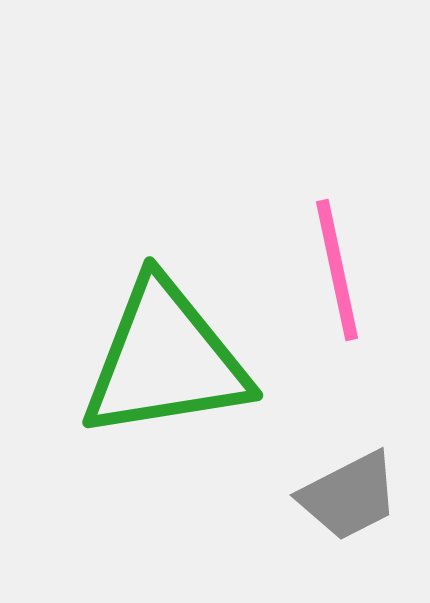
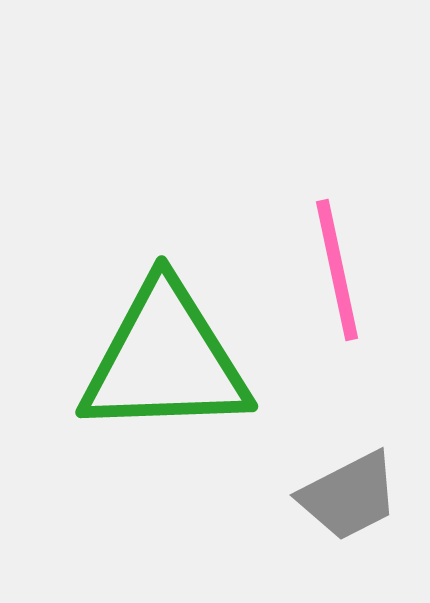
green triangle: rotated 7 degrees clockwise
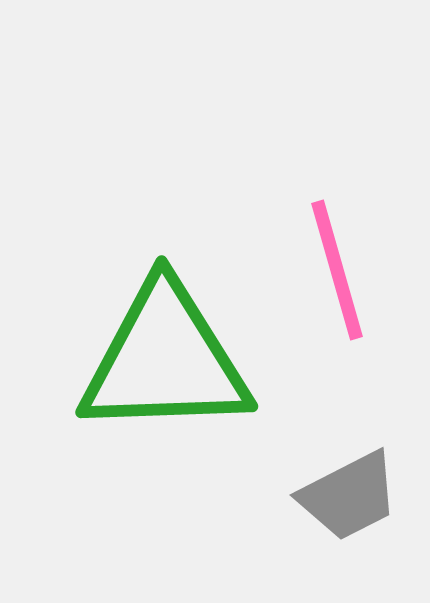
pink line: rotated 4 degrees counterclockwise
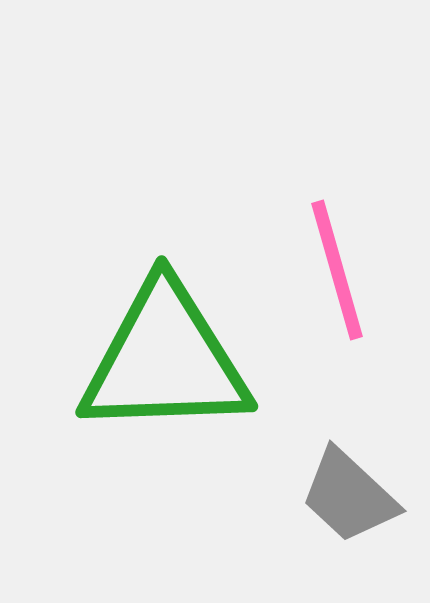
gray trapezoid: rotated 70 degrees clockwise
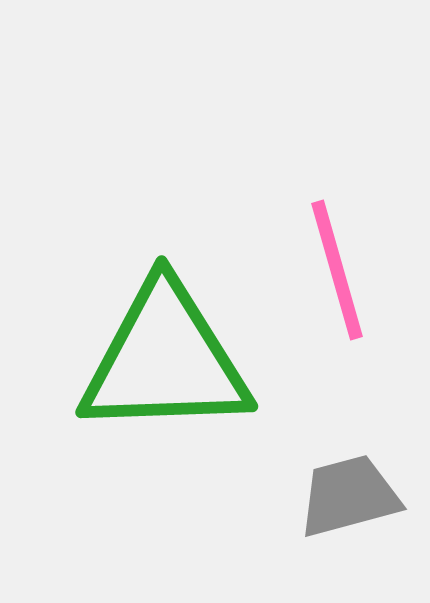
gray trapezoid: rotated 122 degrees clockwise
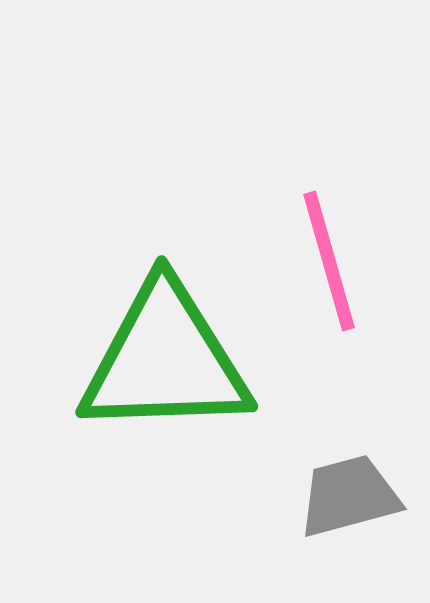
pink line: moved 8 px left, 9 px up
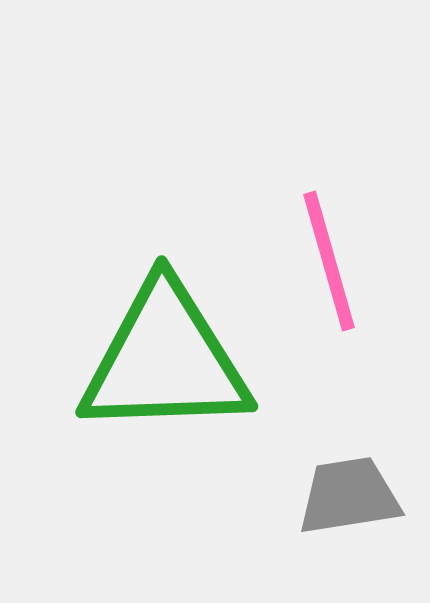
gray trapezoid: rotated 6 degrees clockwise
